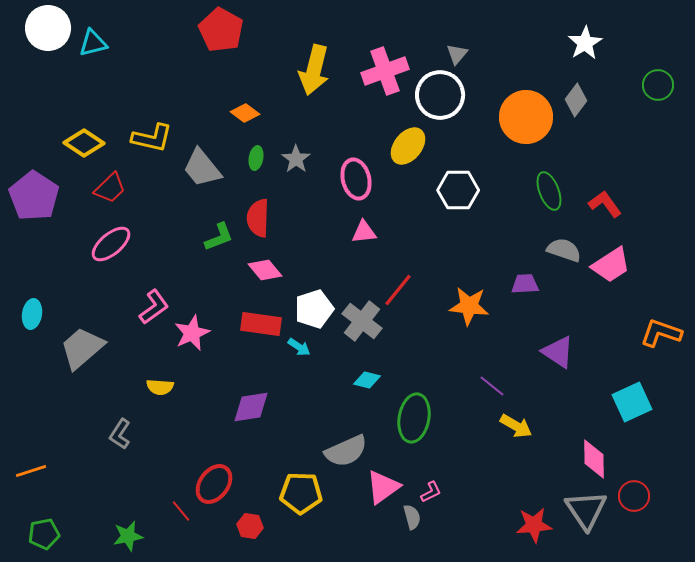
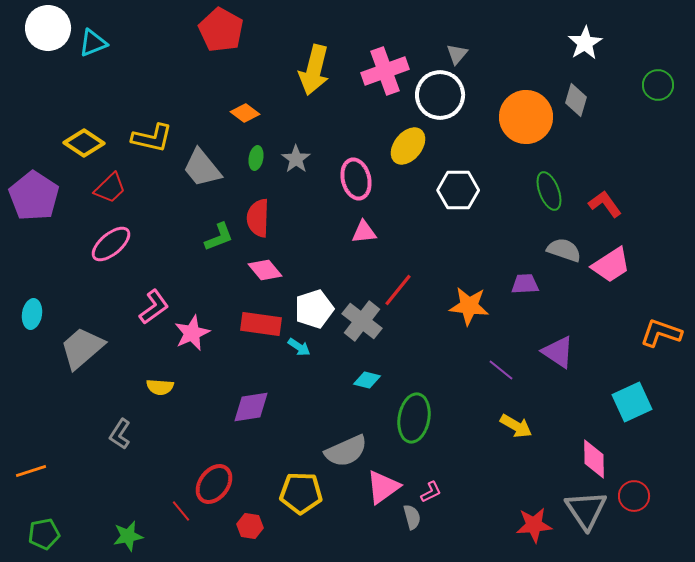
cyan triangle at (93, 43): rotated 8 degrees counterclockwise
gray diamond at (576, 100): rotated 20 degrees counterclockwise
purple line at (492, 386): moved 9 px right, 16 px up
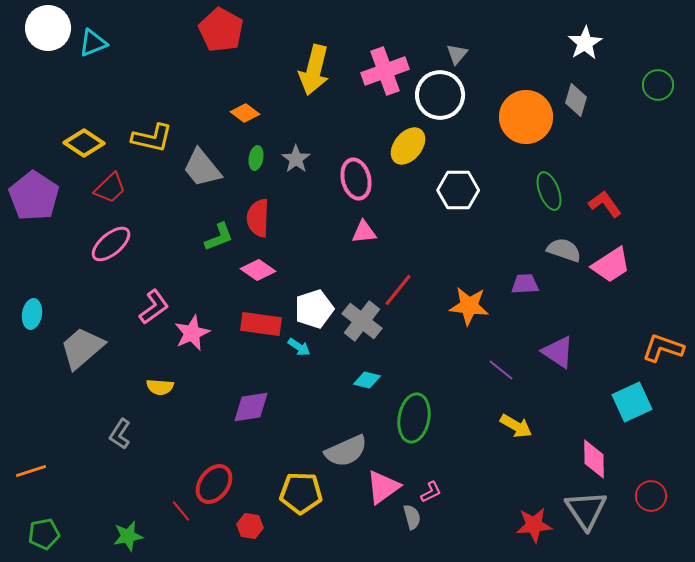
pink diamond at (265, 270): moved 7 px left; rotated 16 degrees counterclockwise
orange L-shape at (661, 333): moved 2 px right, 15 px down
red circle at (634, 496): moved 17 px right
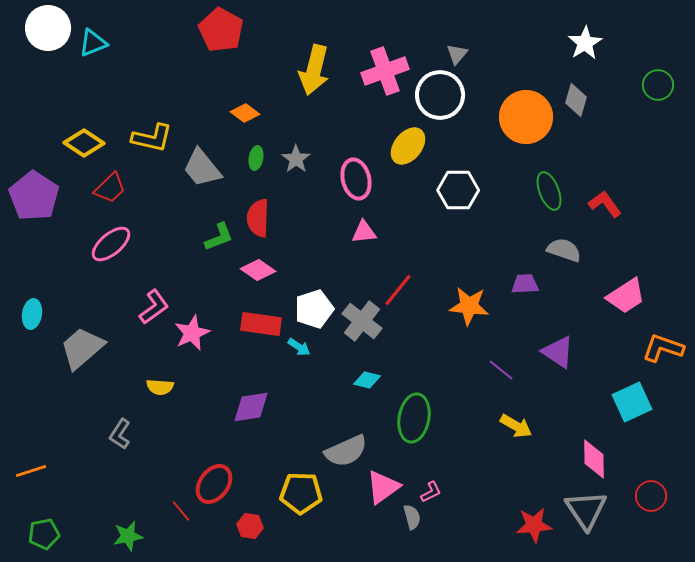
pink trapezoid at (611, 265): moved 15 px right, 31 px down
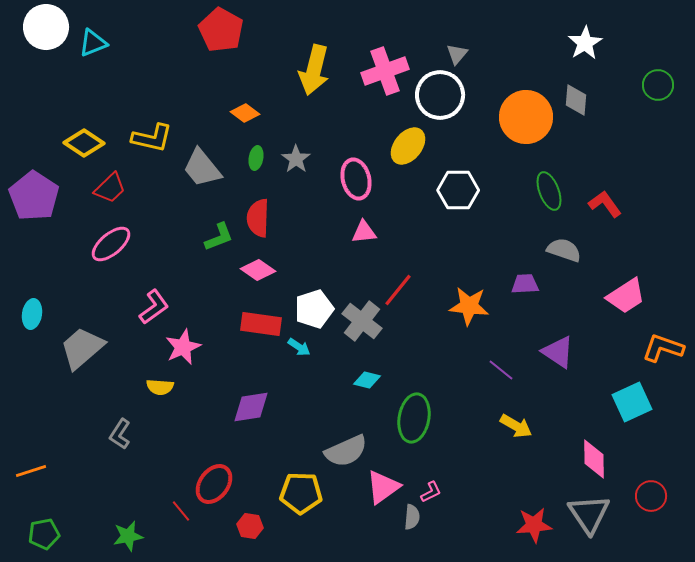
white circle at (48, 28): moved 2 px left, 1 px up
gray diamond at (576, 100): rotated 12 degrees counterclockwise
pink star at (192, 333): moved 9 px left, 14 px down
gray triangle at (586, 510): moved 3 px right, 4 px down
gray semicircle at (412, 517): rotated 20 degrees clockwise
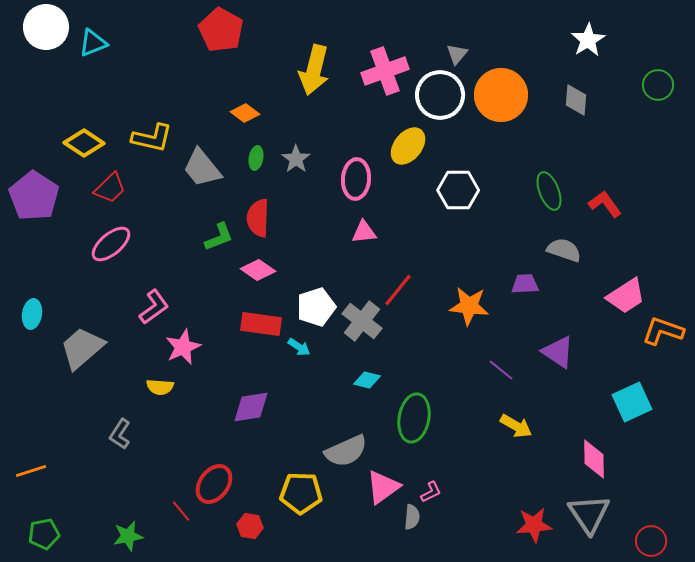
white star at (585, 43): moved 3 px right, 3 px up
orange circle at (526, 117): moved 25 px left, 22 px up
pink ellipse at (356, 179): rotated 18 degrees clockwise
white pentagon at (314, 309): moved 2 px right, 2 px up
orange L-shape at (663, 348): moved 17 px up
red circle at (651, 496): moved 45 px down
